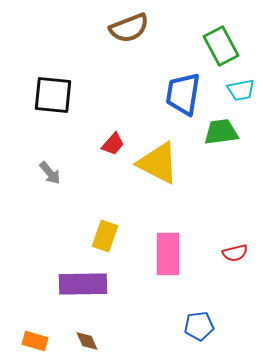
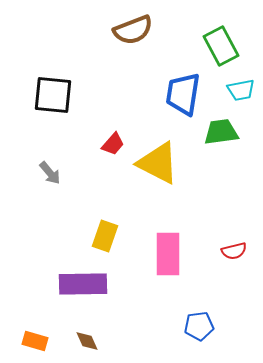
brown semicircle: moved 4 px right, 2 px down
red semicircle: moved 1 px left, 2 px up
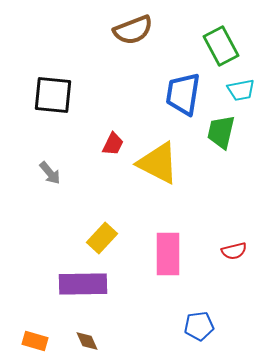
green trapezoid: rotated 69 degrees counterclockwise
red trapezoid: rotated 15 degrees counterclockwise
yellow rectangle: moved 3 px left, 2 px down; rotated 24 degrees clockwise
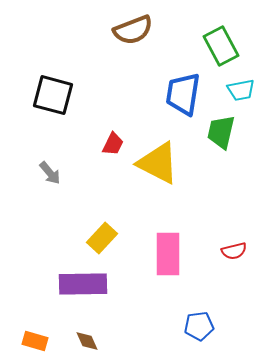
black square: rotated 9 degrees clockwise
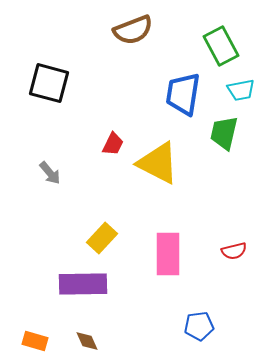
black square: moved 4 px left, 12 px up
green trapezoid: moved 3 px right, 1 px down
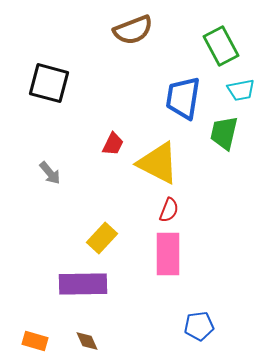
blue trapezoid: moved 4 px down
red semicircle: moved 65 px left, 41 px up; rotated 55 degrees counterclockwise
